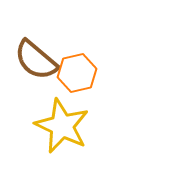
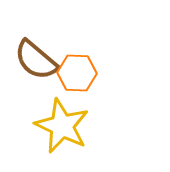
orange hexagon: rotated 15 degrees clockwise
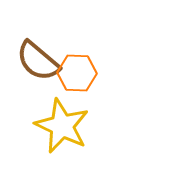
brown semicircle: moved 2 px right, 1 px down
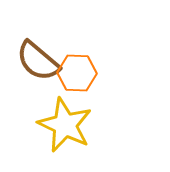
yellow star: moved 3 px right, 1 px up
